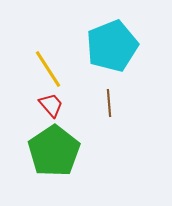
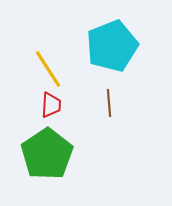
red trapezoid: rotated 44 degrees clockwise
green pentagon: moved 7 px left, 3 px down
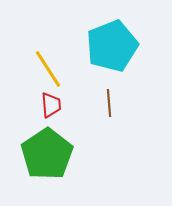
red trapezoid: rotated 8 degrees counterclockwise
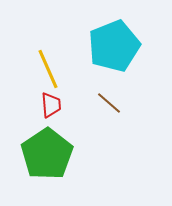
cyan pentagon: moved 2 px right
yellow line: rotated 9 degrees clockwise
brown line: rotated 44 degrees counterclockwise
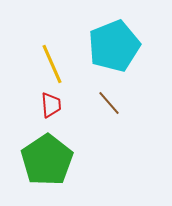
yellow line: moved 4 px right, 5 px up
brown line: rotated 8 degrees clockwise
green pentagon: moved 6 px down
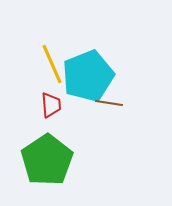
cyan pentagon: moved 26 px left, 30 px down
brown line: rotated 40 degrees counterclockwise
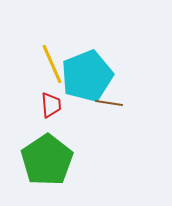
cyan pentagon: moved 1 px left
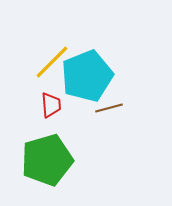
yellow line: moved 2 px up; rotated 69 degrees clockwise
brown line: moved 5 px down; rotated 24 degrees counterclockwise
green pentagon: rotated 18 degrees clockwise
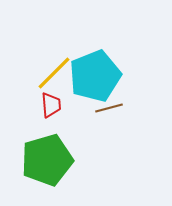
yellow line: moved 2 px right, 11 px down
cyan pentagon: moved 8 px right
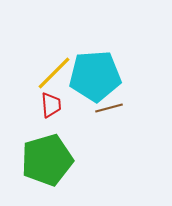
cyan pentagon: rotated 18 degrees clockwise
